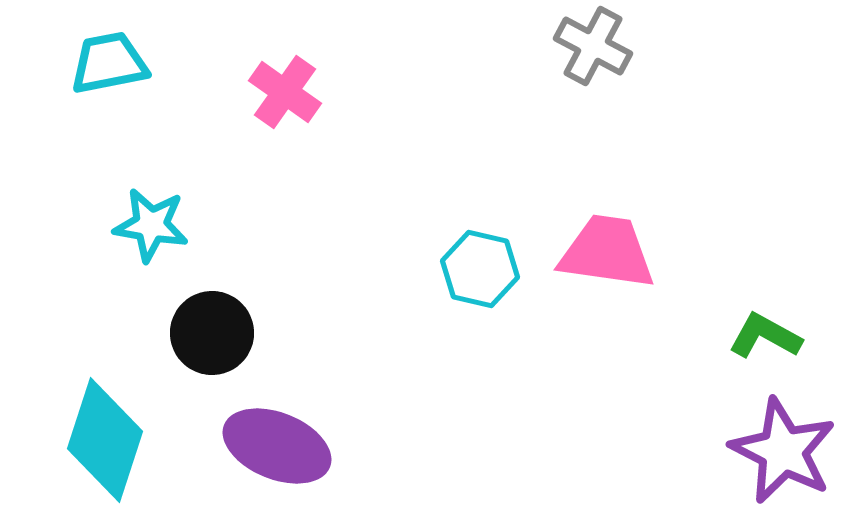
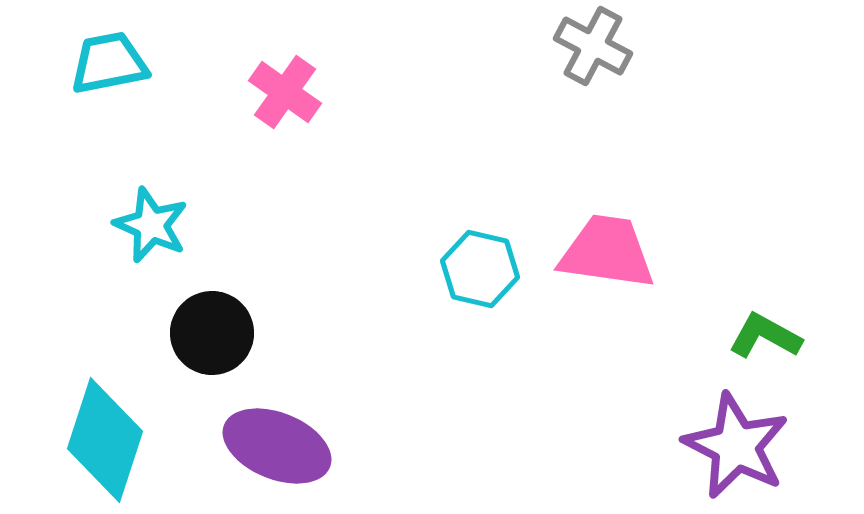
cyan star: rotated 14 degrees clockwise
purple star: moved 47 px left, 5 px up
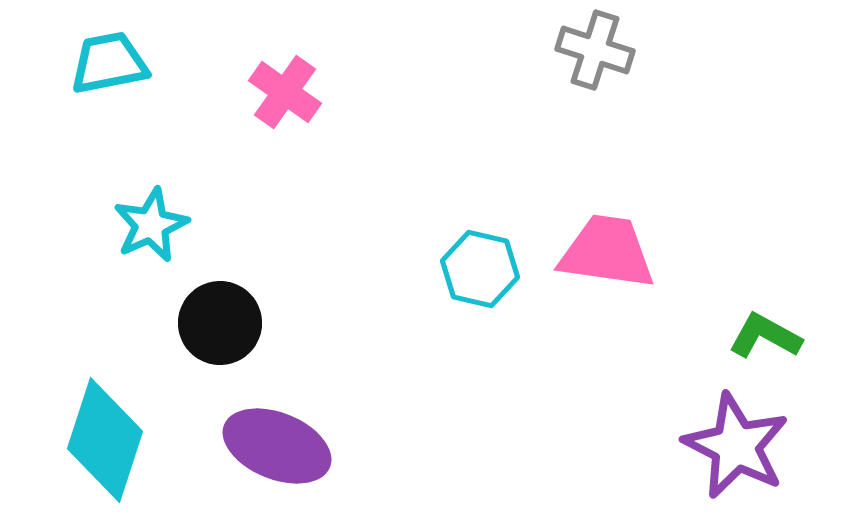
gray cross: moved 2 px right, 4 px down; rotated 10 degrees counterclockwise
cyan star: rotated 24 degrees clockwise
black circle: moved 8 px right, 10 px up
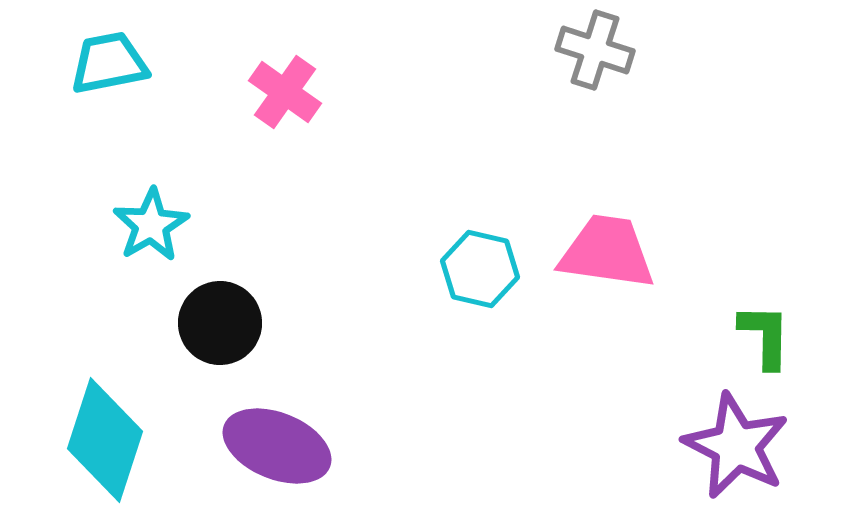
cyan star: rotated 6 degrees counterclockwise
green L-shape: rotated 62 degrees clockwise
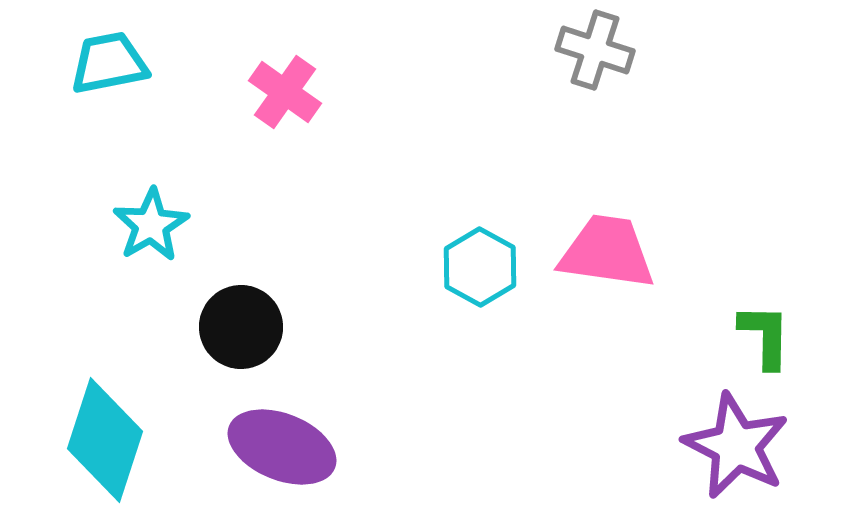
cyan hexagon: moved 2 px up; rotated 16 degrees clockwise
black circle: moved 21 px right, 4 px down
purple ellipse: moved 5 px right, 1 px down
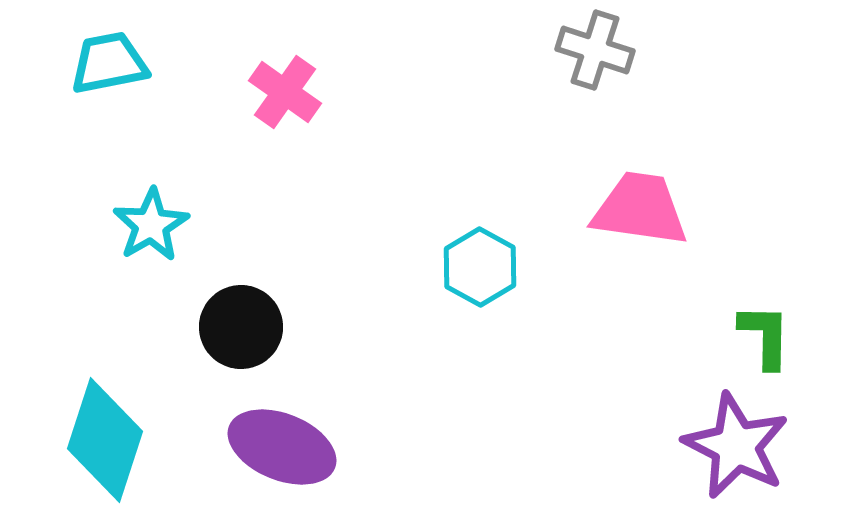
pink trapezoid: moved 33 px right, 43 px up
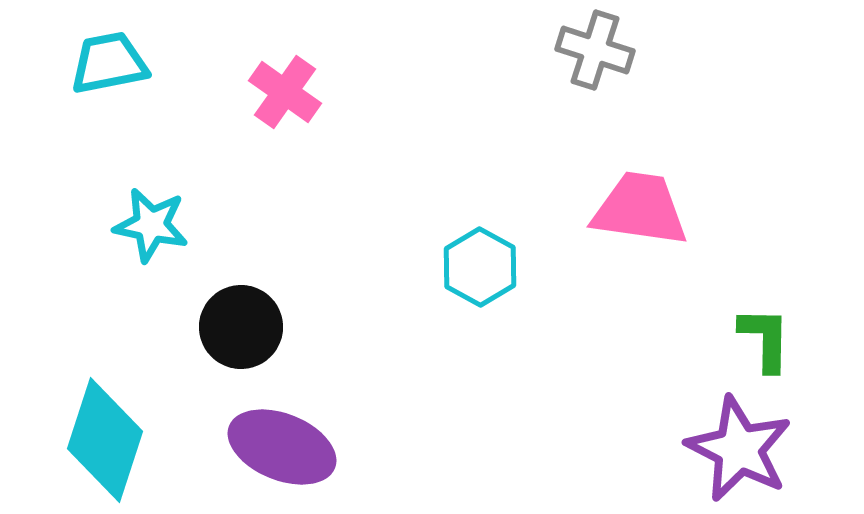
cyan star: rotated 30 degrees counterclockwise
green L-shape: moved 3 px down
purple star: moved 3 px right, 3 px down
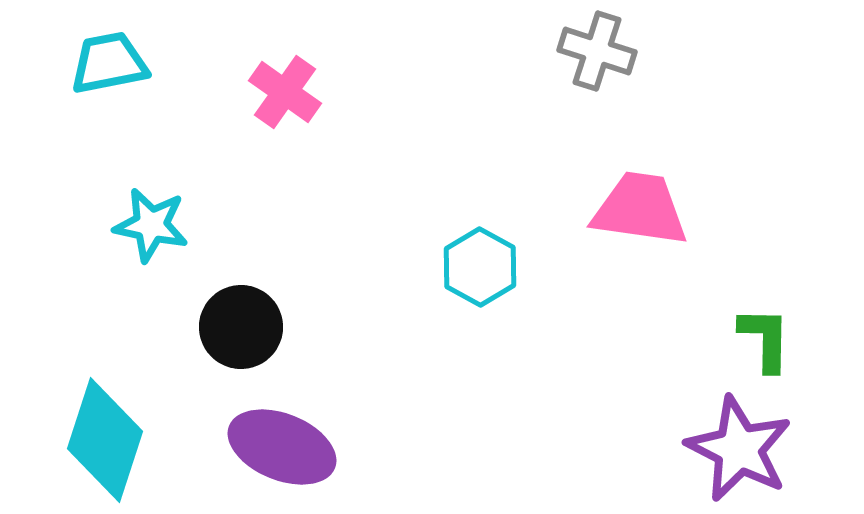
gray cross: moved 2 px right, 1 px down
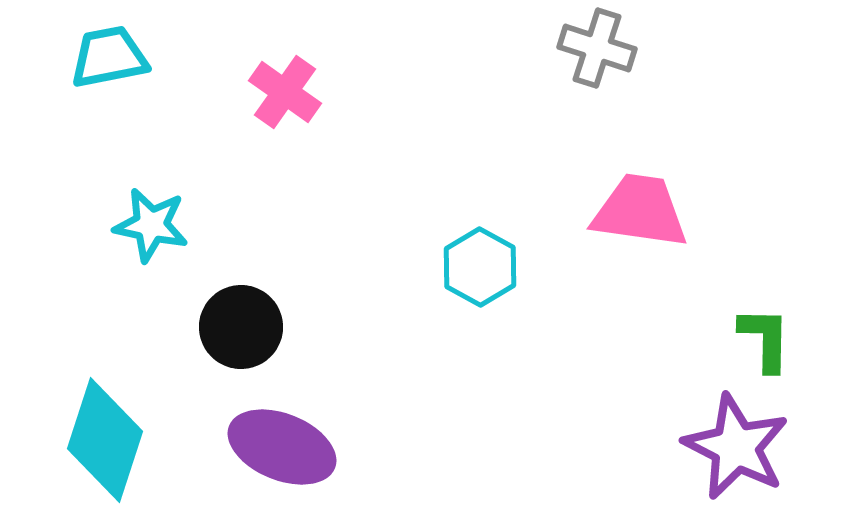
gray cross: moved 3 px up
cyan trapezoid: moved 6 px up
pink trapezoid: moved 2 px down
purple star: moved 3 px left, 2 px up
